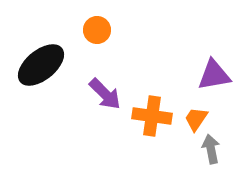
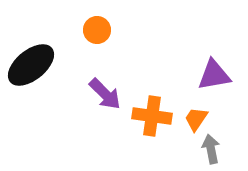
black ellipse: moved 10 px left
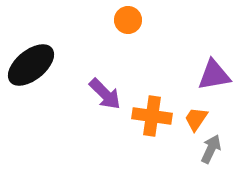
orange circle: moved 31 px right, 10 px up
gray arrow: rotated 36 degrees clockwise
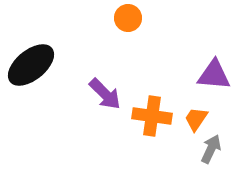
orange circle: moved 2 px up
purple triangle: rotated 15 degrees clockwise
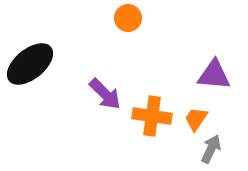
black ellipse: moved 1 px left, 1 px up
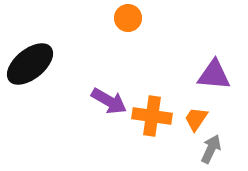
purple arrow: moved 4 px right, 7 px down; rotated 15 degrees counterclockwise
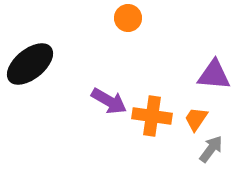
gray arrow: rotated 12 degrees clockwise
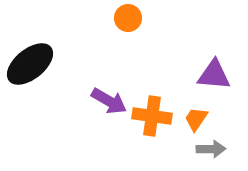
gray arrow: rotated 52 degrees clockwise
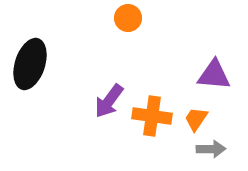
black ellipse: rotated 33 degrees counterclockwise
purple arrow: rotated 96 degrees clockwise
